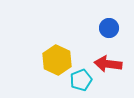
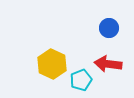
yellow hexagon: moved 5 px left, 4 px down
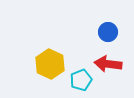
blue circle: moved 1 px left, 4 px down
yellow hexagon: moved 2 px left
